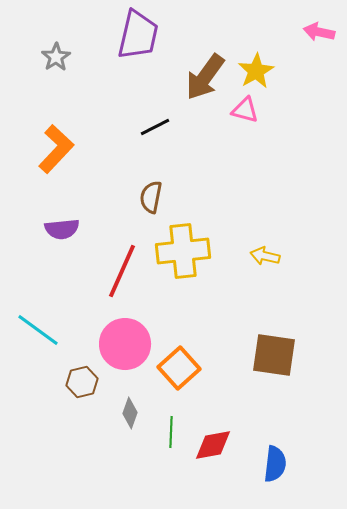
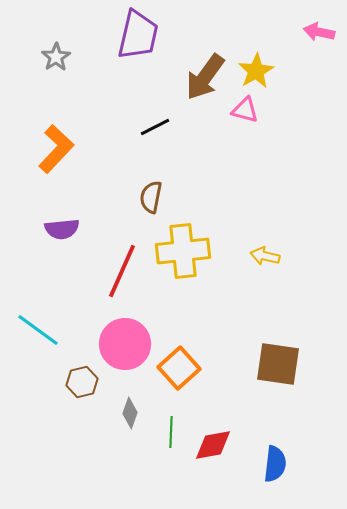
brown square: moved 4 px right, 9 px down
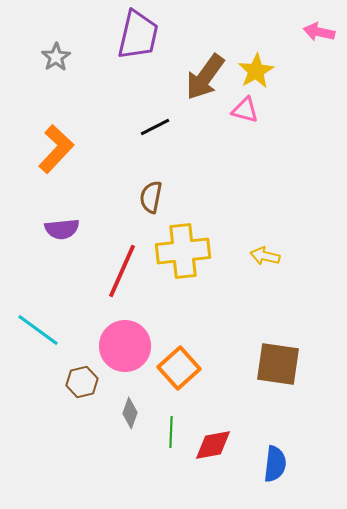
pink circle: moved 2 px down
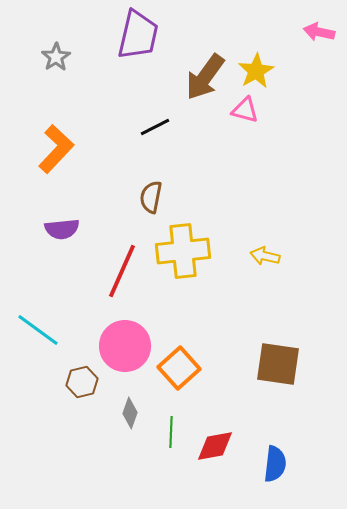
red diamond: moved 2 px right, 1 px down
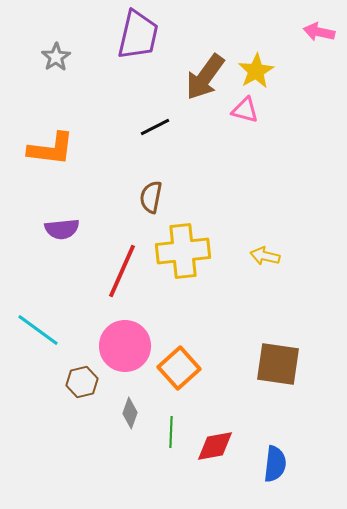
orange L-shape: moved 5 px left; rotated 54 degrees clockwise
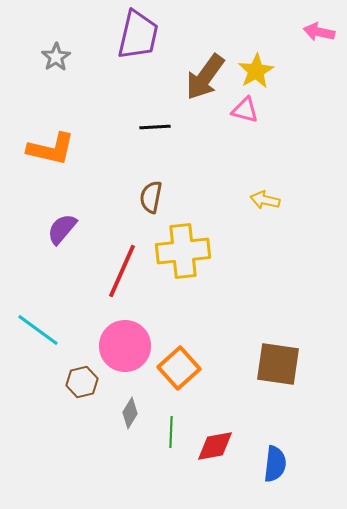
black line: rotated 24 degrees clockwise
orange L-shape: rotated 6 degrees clockwise
purple semicircle: rotated 136 degrees clockwise
yellow arrow: moved 56 px up
gray diamond: rotated 12 degrees clockwise
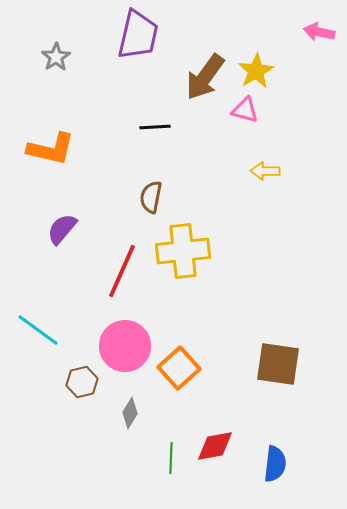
yellow arrow: moved 29 px up; rotated 12 degrees counterclockwise
green line: moved 26 px down
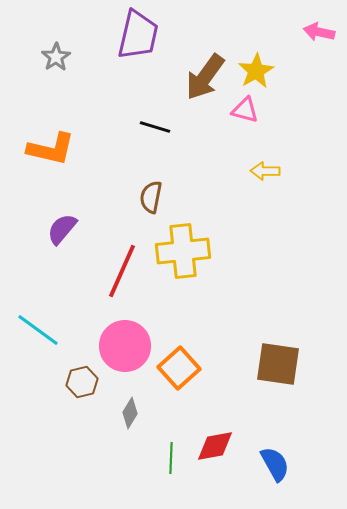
black line: rotated 20 degrees clockwise
blue semicircle: rotated 36 degrees counterclockwise
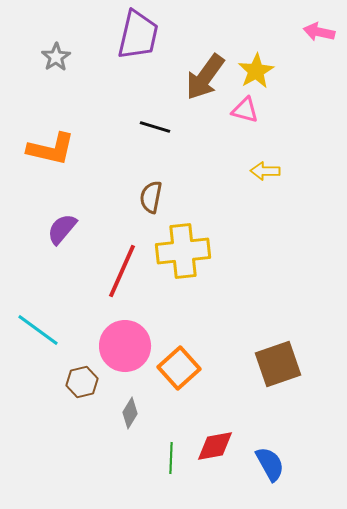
brown square: rotated 27 degrees counterclockwise
blue semicircle: moved 5 px left
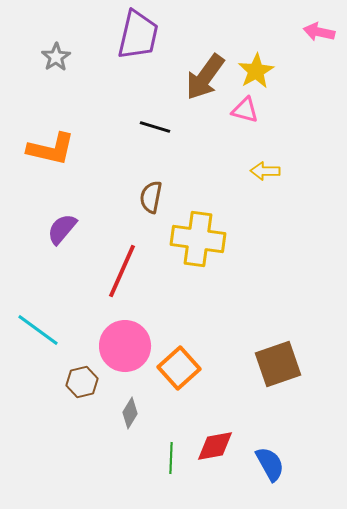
yellow cross: moved 15 px right, 12 px up; rotated 14 degrees clockwise
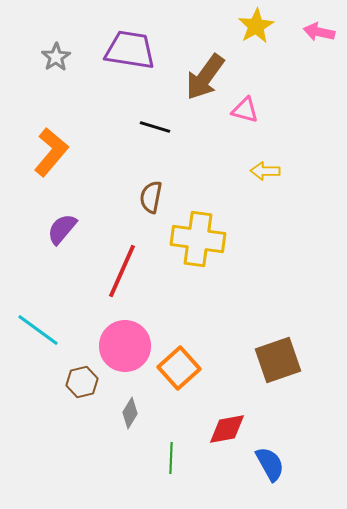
purple trapezoid: moved 8 px left, 15 px down; rotated 94 degrees counterclockwise
yellow star: moved 45 px up
orange L-shape: moved 3 px down; rotated 63 degrees counterclockwise
brown square: moved 4 px up
red diamond: moved 12 px right, 17 px up
